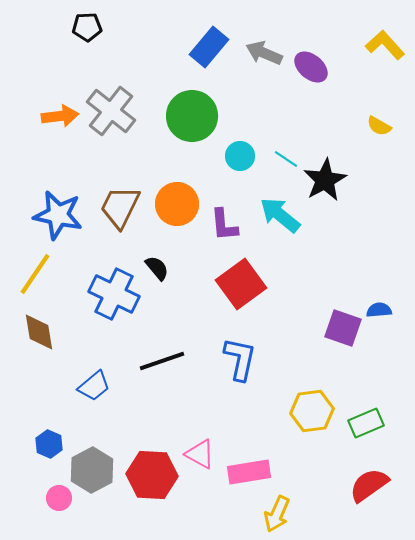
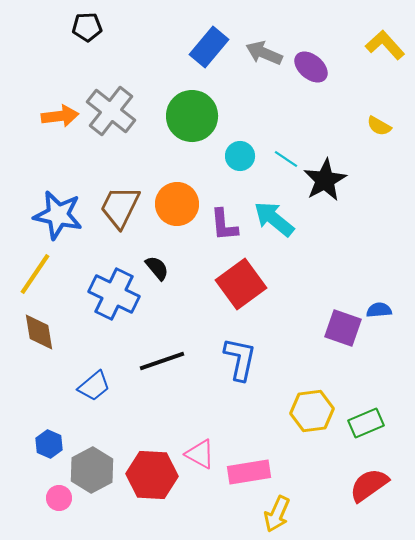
cyan arrow: moved 6 px left, 4 px down
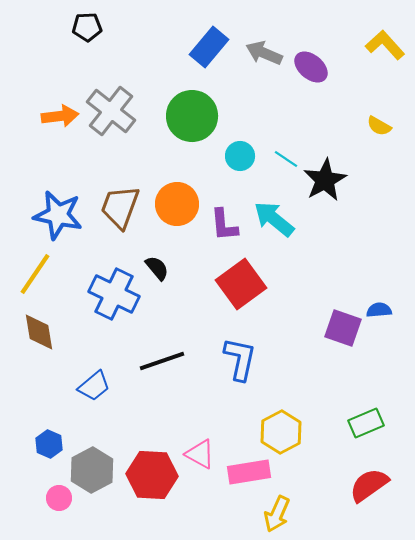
brown trapezoid: rotated 6 degrees counterclockwise
yellow hexagon: moved 31 px left, 21 px down; rotated 21 degrees counterclockwise
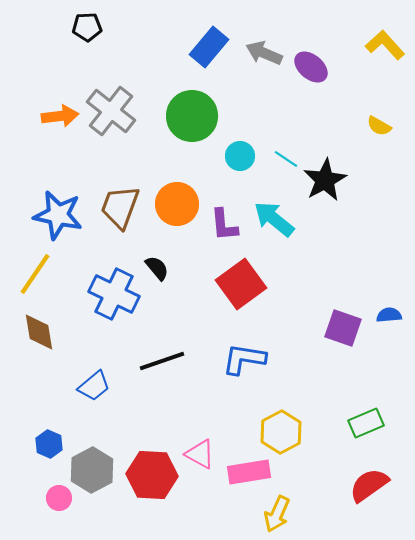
blue semicircle: moved 10 px right, 5 px down
blue L-shape: moved 4 px right; rotated 93 degrees counterclockwise
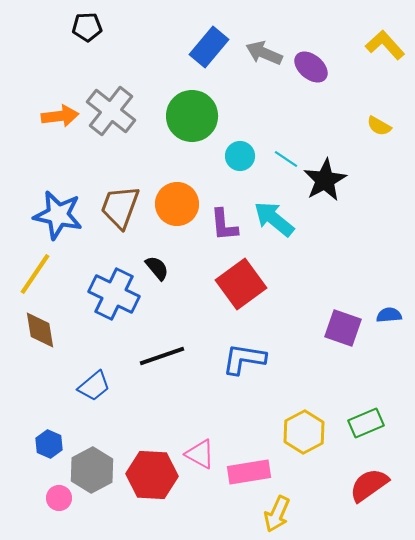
brown diamond: moved 1 px right, 2 px up
black line: moved 5 px up
yellow hexagon: moved 23 px right
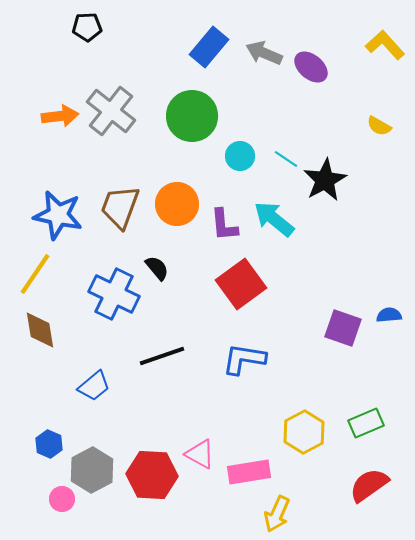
pink circle: moved 3 px right, 1 px down
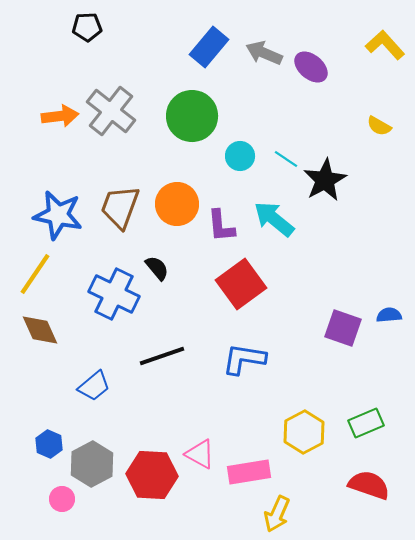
purple L-shape: moved 3 px left, 1 px down
brown diamond: rotated 15 degrees counterclockwise
gray hexagon: moved 6 px up
red semicircle: rotated 54 degrees clockwise
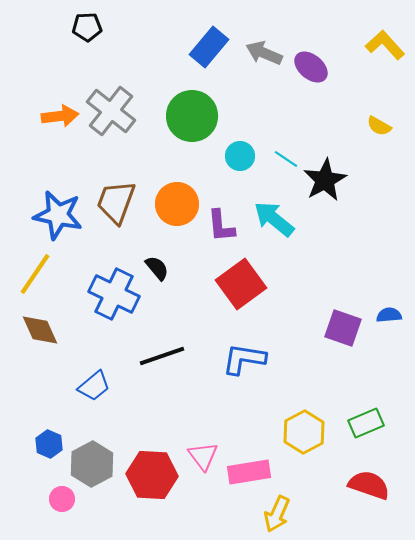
brown trapezoid: moved 4 px left, 5 px up
pink triangle: moved 3 px right, 2 px down; rotated 24 degrees clockwise
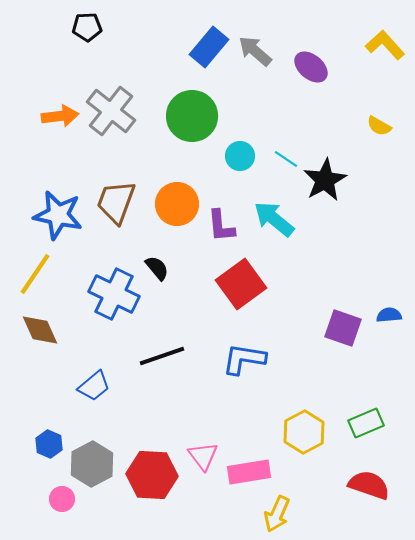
gray arrow: moved 9 px left, 2 px up; rotated 18 degrees clockwise
